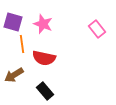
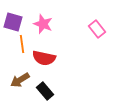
brown arrow: moved 6 px right, 5 px down
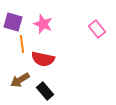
red semicircle: moved 1 px left, 1 px down
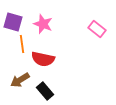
pink rectangle: rotated 12 degrees counterclockwise
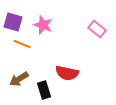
pink star: moved 1 px down
orange line: rotated 60 degrees counterclockwise
red semicircle: moved 24 px right, 14 px down
brown arrow: moved 1 px left, 1 px up
black rectangle: moved 1 px left, 1 px up; rotated 24 degrees clockwise
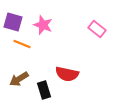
red semicircle: moved 1 px down
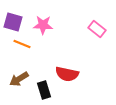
pink star: rotated 18 degrees counterclockwise
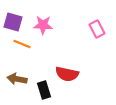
pink rectangle: rotated 24 degrees clockwise
brown arrow: moved 2 px left; rotated 42 degrees clockwise
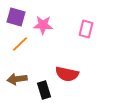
purple square: moved 3 px right, 5 px up
pink rectangle: moved 11 px left; rotated 42 degrees clockwise
orange line: moved 2 px left; rotated 66 degrees counterclockwise
brown arrow: rotated 18 degrees counterclockwise
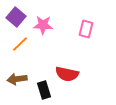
purple square: rotated 24 degrees clockwise
